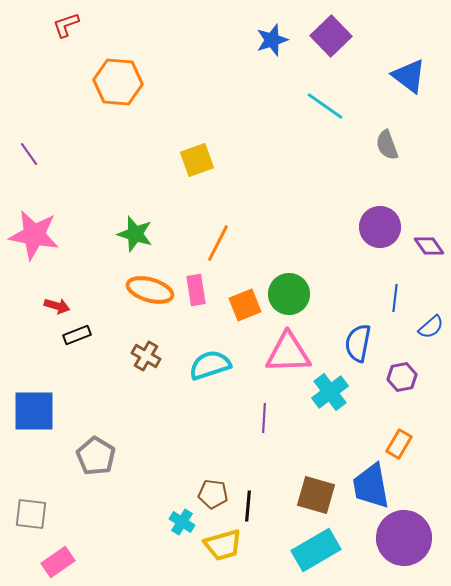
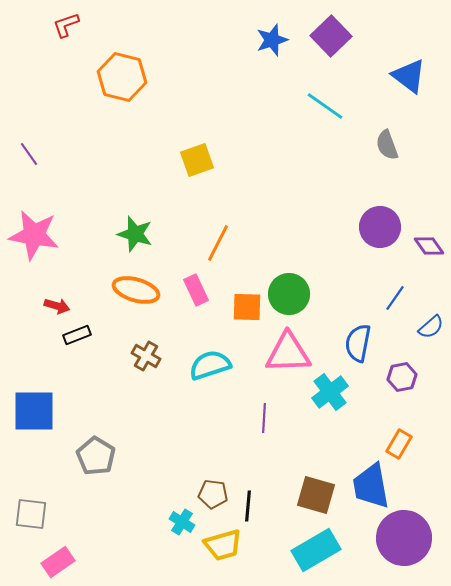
orange hexagon at (118, 82): moved 4 px right, 5 px up; rotated 9 degrees clockwise
orange ellipse at (150, 290): moved 14 px left
pink rectangle at (196, 290): rotated 16 degrees counterclockwise
blue line at (395, 298): rotated 28 degrees clockwise
orange square at (245, 305): moved 2 px right, 2 px down; rotated 24 degrees clockwise
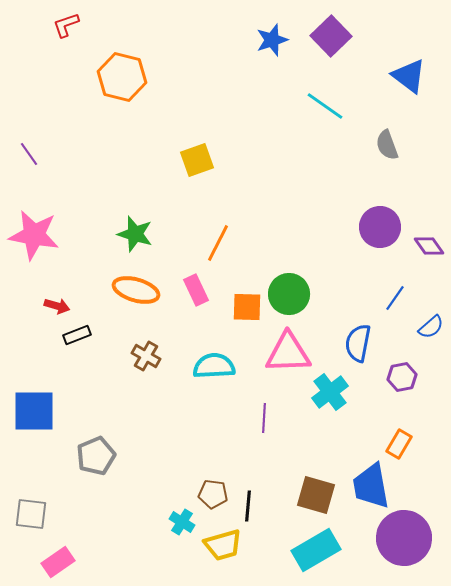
cyan semicircle at (210, 365): moved 4 px right, 1 px down; rotated 15 degrees clockwise
gray pentagon at (96, 456): rotated 18 degrees clockwise
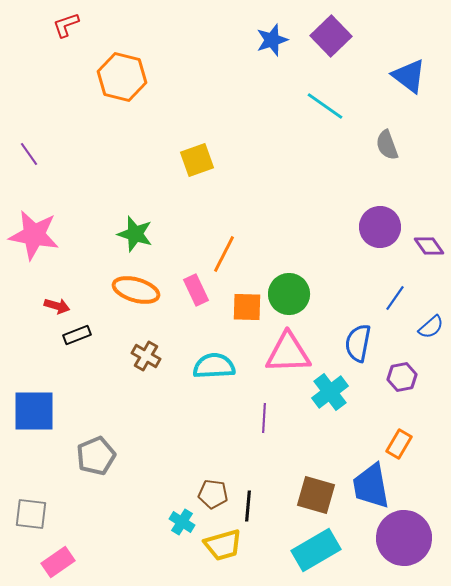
orange line at (218, 243): moved 6 px right, 11 px down
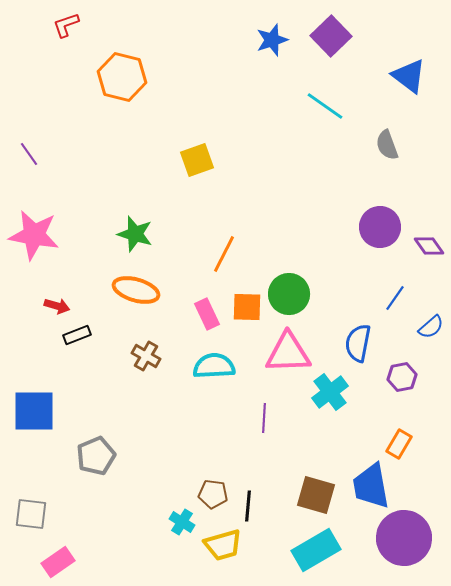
pink rectangle at (196, 290): moved 11 px right, 24 px down
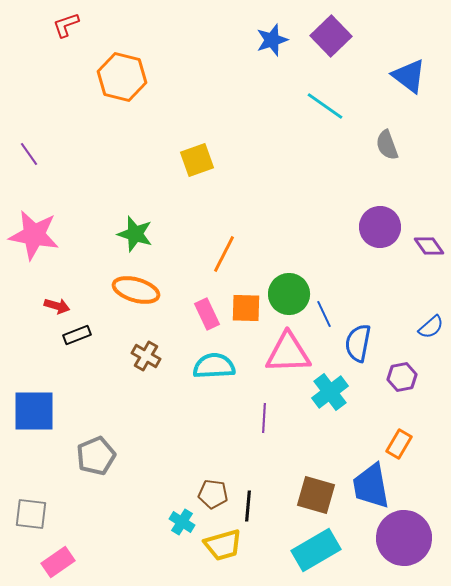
blue line at (395, 298): moved 71 px left, 16 px down; rotated 60 degrees counterclockwise
orange square at (247, 307): moved 1 px left, 1 px down
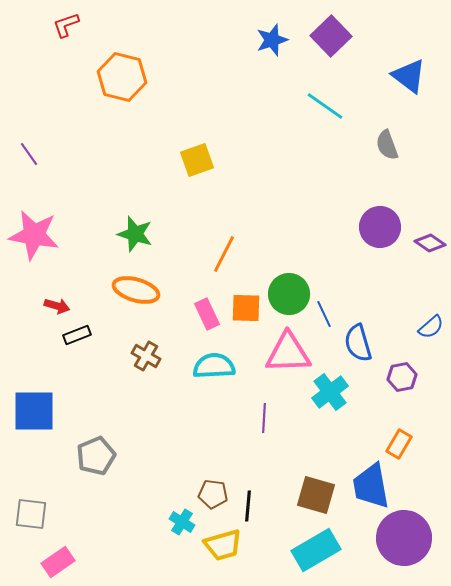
purple diamond at (429, 246): moved 1 px right, 3 px up; rotated 20 degrees counterclockwise
blue semicircle at (358, 343): rotated 27 degrees counterclockwise
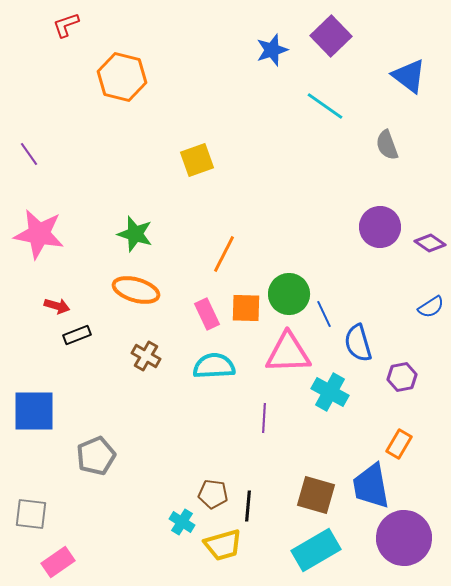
blue star at (272, 40): moved 10 px down
pink star at (34, 235): moved 5 px right, 1 px up
blue semicircle at (431, 327): moved 20 px up; rotated 8 degrees clockwise
cyan cross at (330, 392): rotated 24 degrees counterclockwise
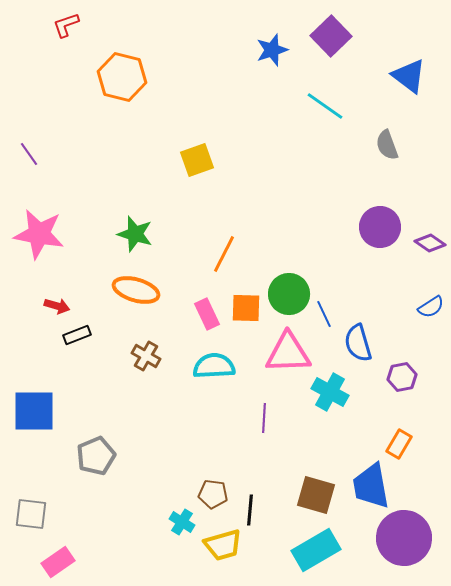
black line at (248, 506): moved 2 px right, 4 px down
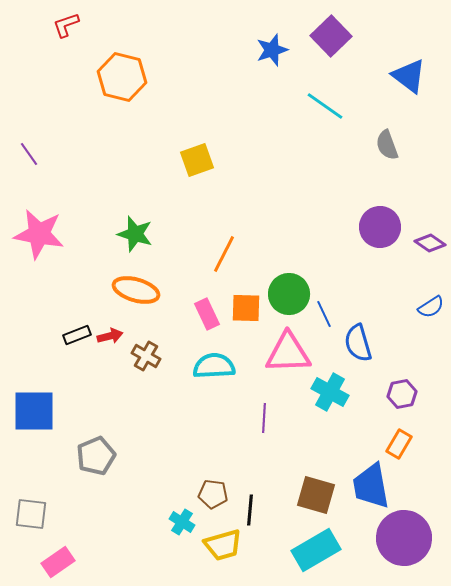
red arrow at (57, 306): moved 53 px right, 30 px down; rotated 30 degrees counterclockwise
purple hexagon at (402, 377): moved 17 px down
